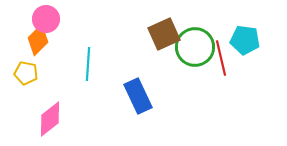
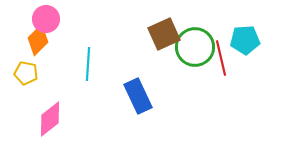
cyan pentagon: rotated 12 degrees counterclockwise
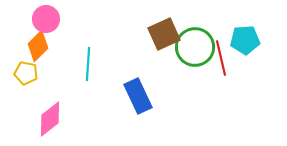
orange diamond: moved 6 px down
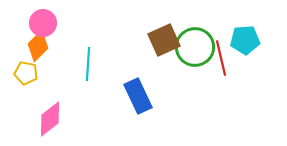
pink circle: moved 3 px left, 4 px down
brown square: moved 6 px down
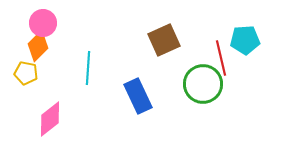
green circle: moved 8 px right, 37 px down
cyan line: moved 4 px down
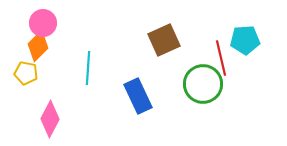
pink diamond: rotated 24 degrees counterclockwise
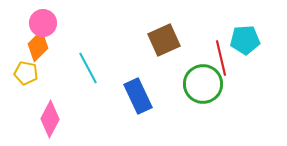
cyan line: rotated 32 degrees counterclockwise
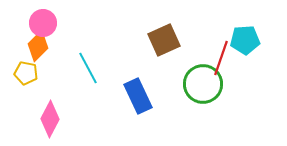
red line: rotated 32 degrees clockwise
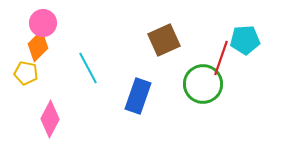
blue rectangle: rotated 44 degrees clockwise
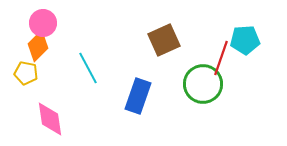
pink diamond: rotated 36 degrees counterclockwise
